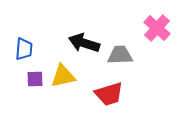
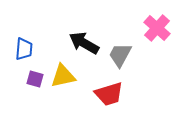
black arrow: rotated 12 degrees clockwise
gray trapezoid: rotated 60 degrees counterclockwise
purple square: rotated 18 degrees clockwise
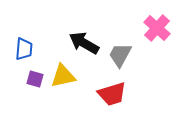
red trapezoid: moved 3 px right
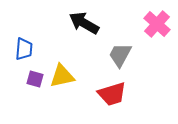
pink cross: moved 4 px up
black arrow: moved 20 px up
yellow triangle: moved 1 px left
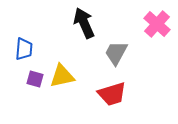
black arrow: rotated 36 degrees clockwise
gray trapezoid: moved 4 px left, 2 px up
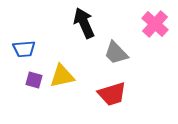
pink cross: moved 2 px left
blue trapezoid: rotated 80 degrees clockwise
gray trapezoid: rotated 72 degrees counterclockwise
purple square: moved 1 px left, 1 px down
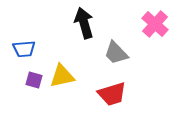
black arrow: rotated 8 degrees clockwise
